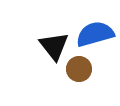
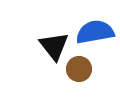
blue semicircle: moved 2 px up; rotated 6 degrees clockwise
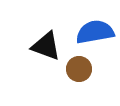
black triangle: moved 8 px left; rotated 32 degrees counterclockwise
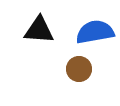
black triangle: moved 7 px left, 16 px up; rotated 16 degrees counterclockwise
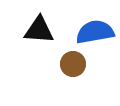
brown circle: moved 6 px left, 5 px up
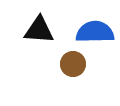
blue semicircle: rotated 9 degrees clockwise
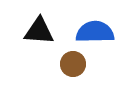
black triangle: moved 1 px down
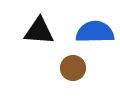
brown circle: moved 4 px down
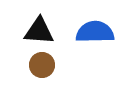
brown circle: moved 31 px left, 3 px up
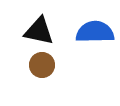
black triangle: rotated 8 degrees clockwise
